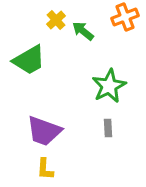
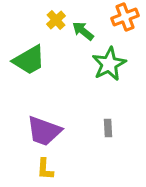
green star: moved 22 px up
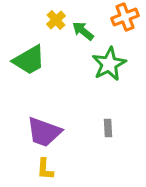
purple trapezoid: moved 1 px down
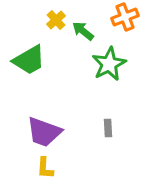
yellow L-shape: moved 1 px up
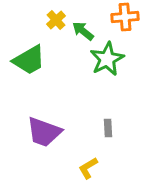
orange cross: rotated 16 degrees clockwise
green star: moved 2 px left, 5 px up
yellow L-shape: moved 43 px right; rotated 55 degrees clockwise
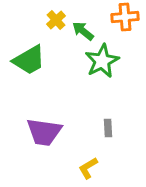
green star: moved 5 px left, 2 px down
purple trapezoid: rotated 12 degrees counterclockwise
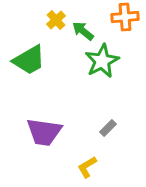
gray rectangle: rotated 48 degrees clockwise
yellow L-shape: moved 1 px left, 1 px up
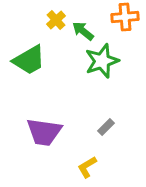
green star: rotated 8 degrees clockwise
gray rectangle: moved 2 px left, 1 px up
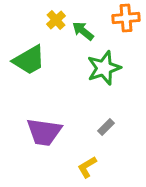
orange cross: moved 1 px right, 1 px down
green star: moved 2 px right, 7 px down
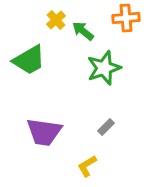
yellow L-shape: moved 1 px up
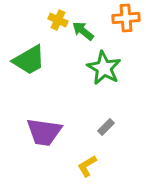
yellow cross: moved 2 px right; rotated 24 degrees counterclockwise
green star: rotated 24 degrees counterclockwise
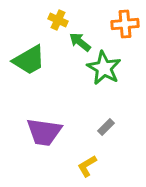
orange cross: moved 1 px left, 6 px down
green arrow: moved 3 px left, 11 px down
